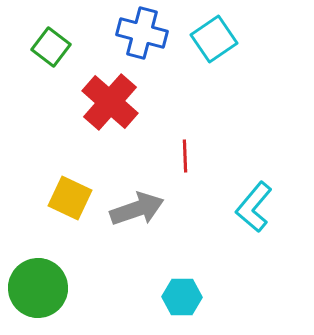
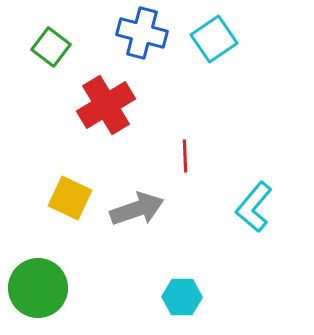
red cross: moved 4 px left, 3 px down; rotated 18 degrees clockwise
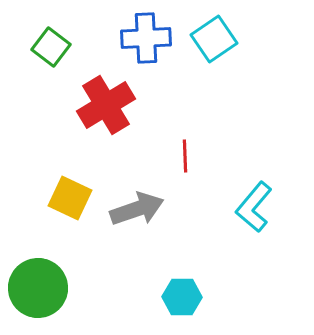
blue cross: moved 4 px right, 5 px down; rotated 18 degrees counterclockwise
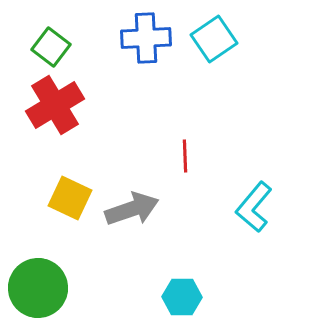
red cross: moved 51 px left
gray arrow: moved 5 px left
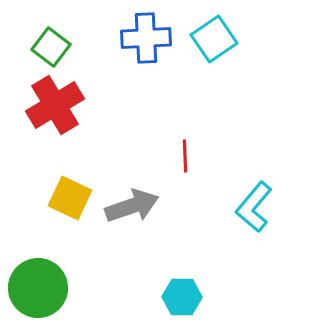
gray arrow: moved 3 px up
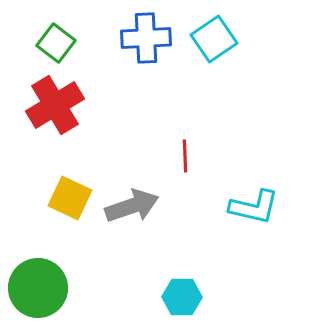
green square: moved 5 px right, 4 px up
cyan L-shape: rotated 117 degrees counterclockwise
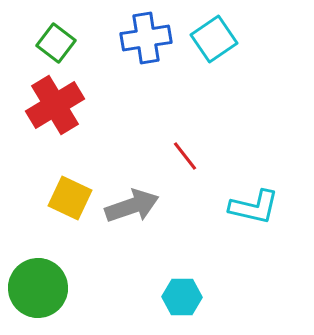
blue cross: rotated 6 degrees counterclockwise
red line: rotated 36 degrees counterclockwise
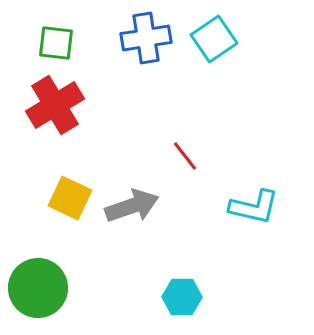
green square: rotated 30 degrees counterclockwise
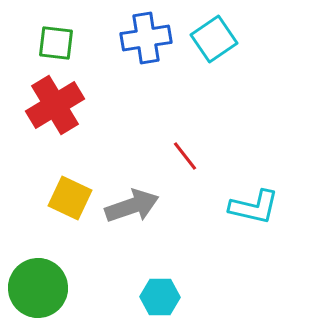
cyan hexagon: moved 22 px left
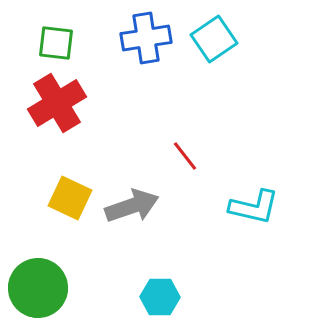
red cross: moved 2 px right, 2 px up
